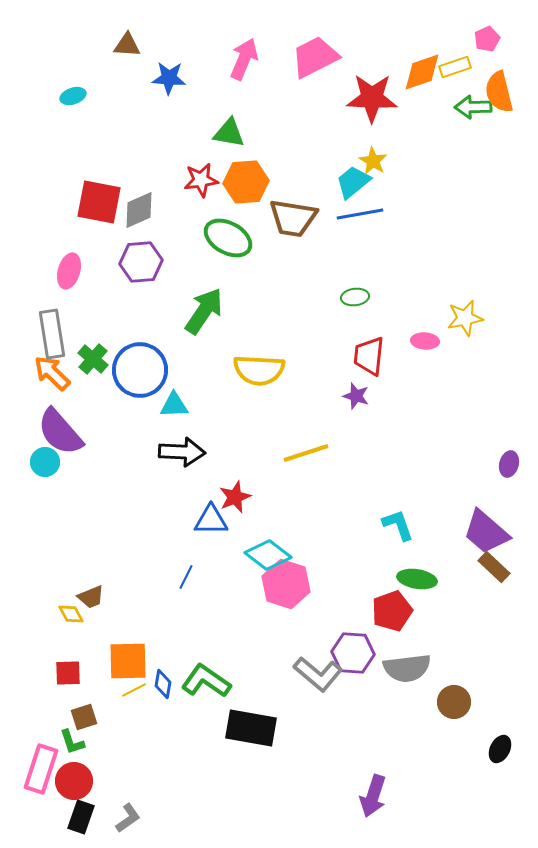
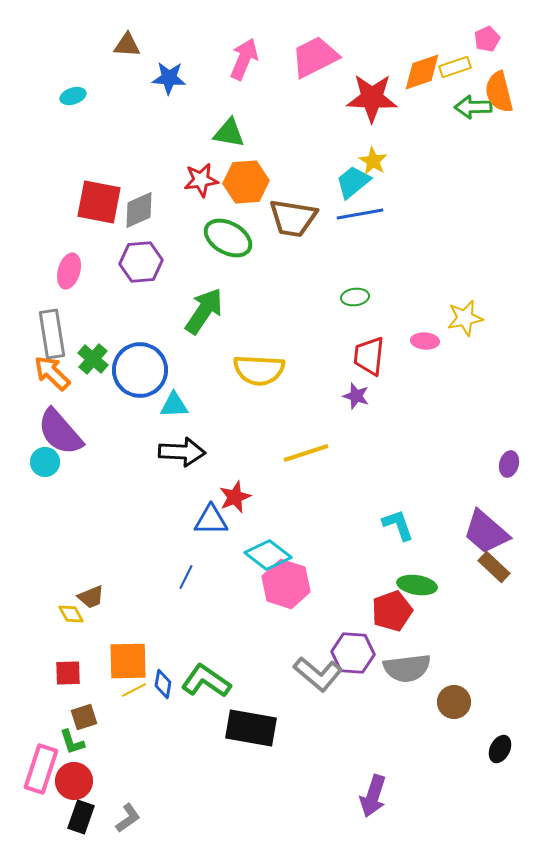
green ellipse at (417, 579): moved 6 px down
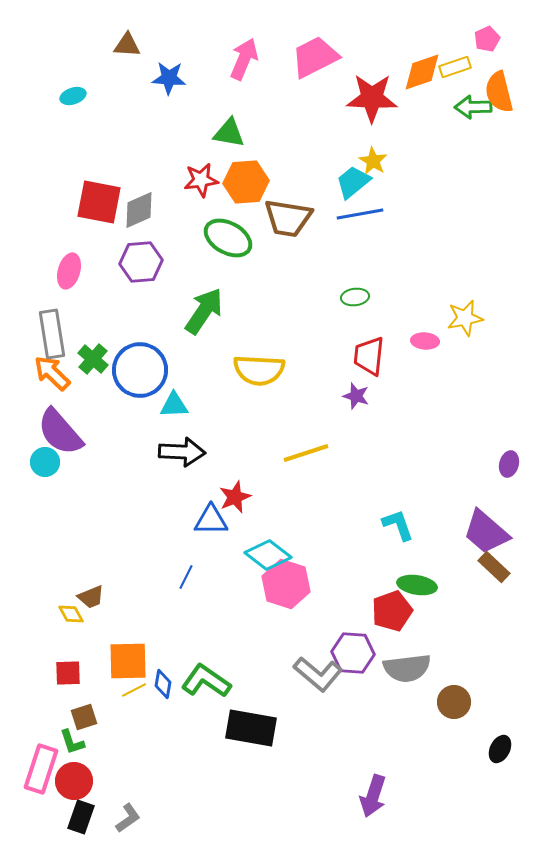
brown trapezoid at (293, 218): moved 5 px left
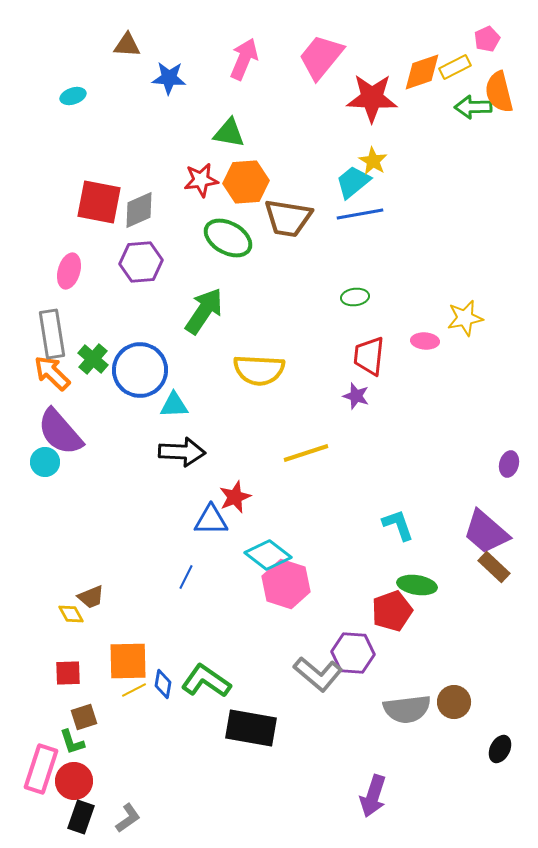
pink trapezoid at (315, 57): moved 6 px right; rotated 24 degrees counterclockwise
yellow rectangle at (455, 67): rotated 8 degrees counterclockwise
gray semicircle at (407, 668): moved 41 px down
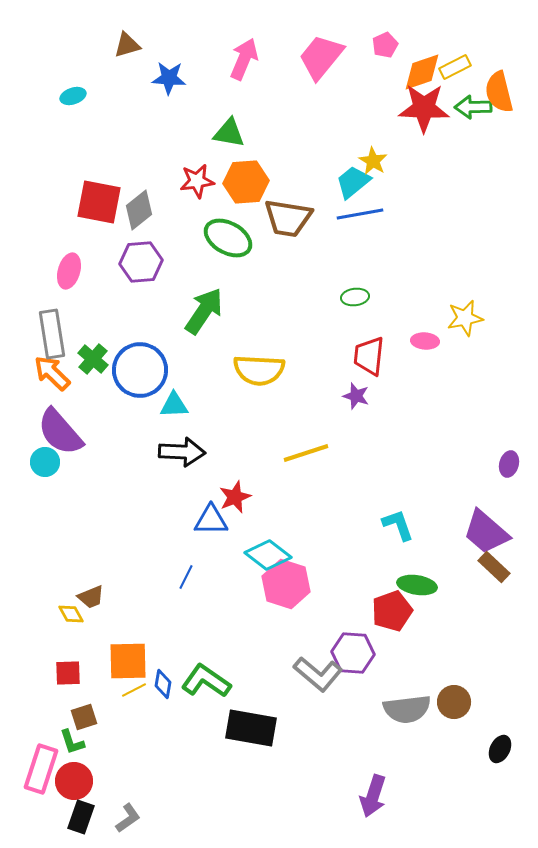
pink pentagon at (487, 39): moved 102 px left, 6 px down
brown triangle at (127, 45): rotated 20 degrees counterclockwise
red star at (372, 98): moved 52 px right, 10 px down
red star at (201, 180): moved 4 px left, 1 px down
gray diamond at (139, 210): rotated 15 degrees counterclockwise
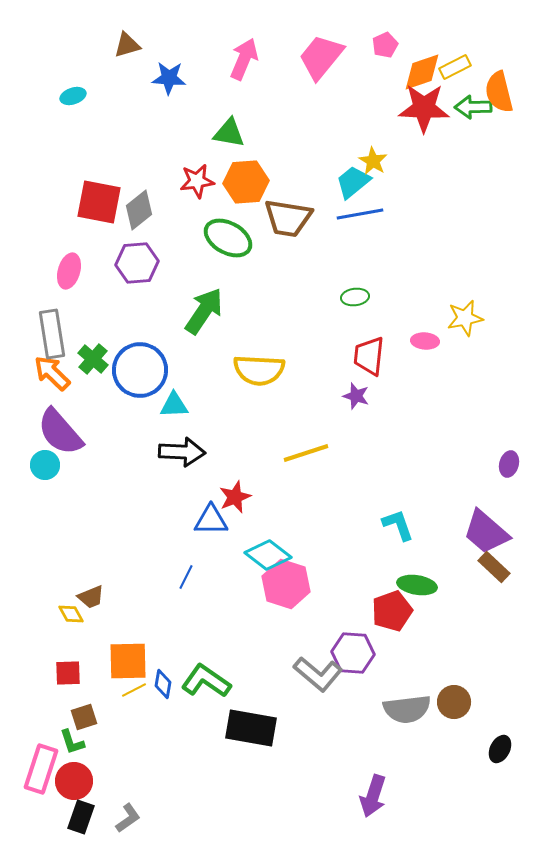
purple hexagon at (141, 262): moved 4 px left, 1 px down
cyan circle at (45, 462): moved 3 px down
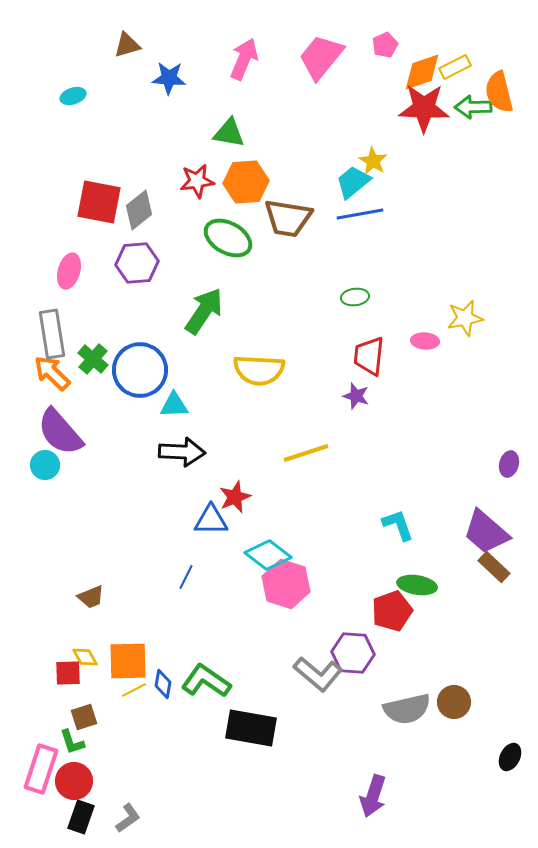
yellow diamond at (71, 614): moved 14 px right, 43 px down
gray semicircle at (407, 709): rotated 6 degrees counterclockwise
black ellipse at (500, 749): moved 10 px right, 8 px down
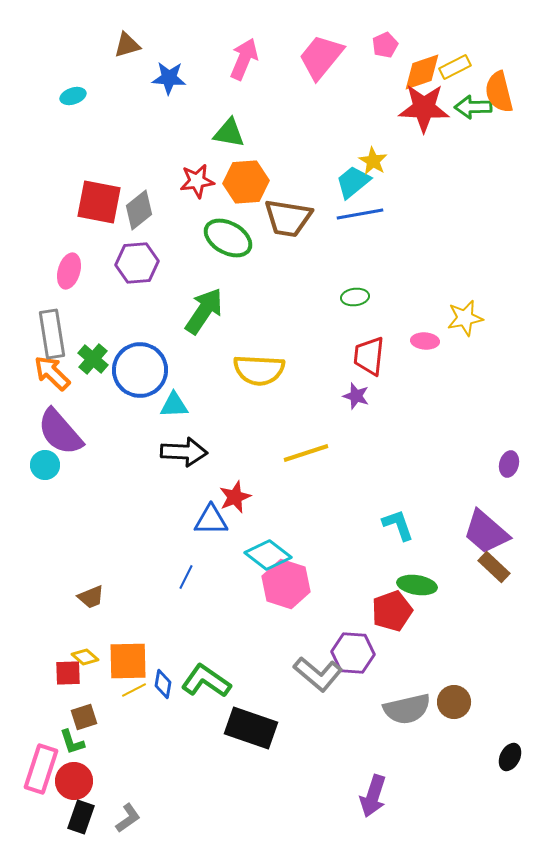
black arrow at (182, 452): moved 2 px right
yellow diamond at (85, 657): rotated 20 degrees counterclockwise
black rectangle at (251, 728): rotated 9 degrees clockwise
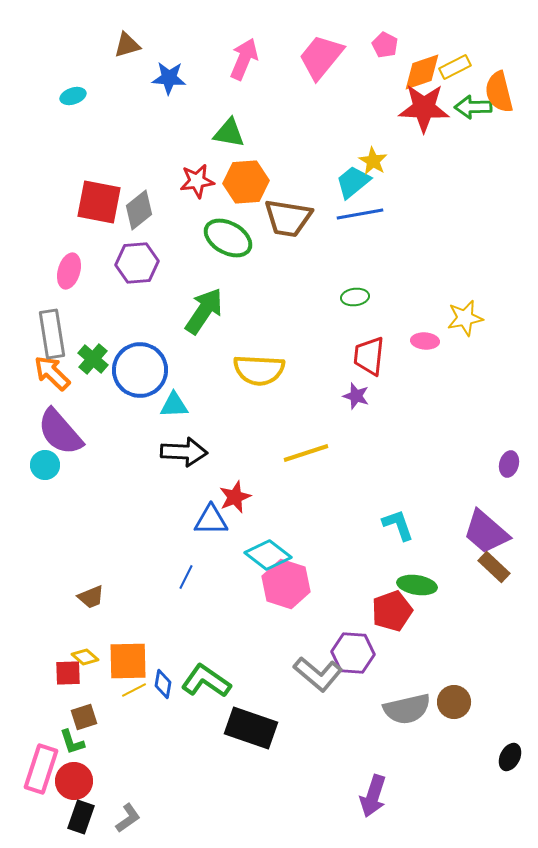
pink pentagon at (385, 45): rotated 20 degrees counterclockwise
